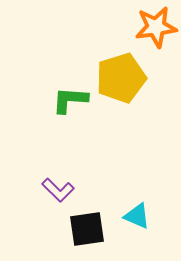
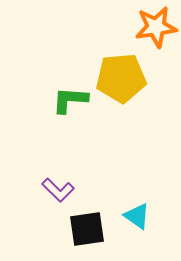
yellow pentagon: rotated 12 degrees clockwise
cyan triangle: rotated 12 degrees clockwise
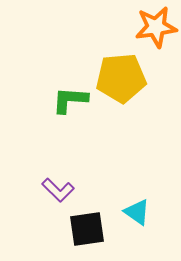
cyan triangle: moved 4 px up
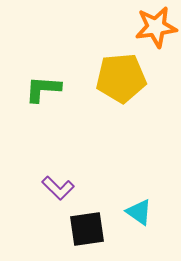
green L-shape: moved 27 px left, 11 px up
purple L-shape: moved 2 px up
cyan triangle: moved 2 px right
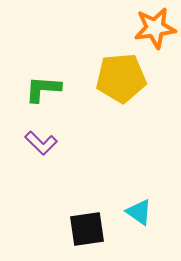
orange star: moved 1 px left, 1 px down
purple L-shape: moved 17 px left, 45 px up
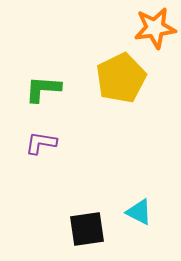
yellow pentagon: rotated 21 degrees counterclockwise
purple L-shape: rotated 144 degrees clockwise
cyan triangle: rotated 8 degrees counterclockwise
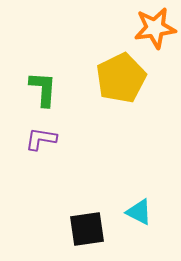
green L-shape: rotated 90 degrees clockwise
purple L-shape: moved 4 px up
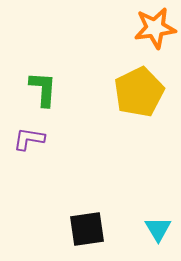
yellow pentagon: moved 18 px right, 14 px down
purple L-shape: moved 12 px left
cyan triangle: moved 19 px right, 17 px down; rotated 32 degrees clockwise
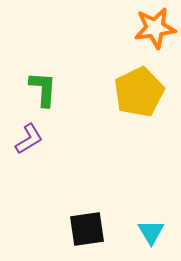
purple L-shape: rotated 140 degrees clockwise
cyan triangle: moved 7 px left, 3 px down
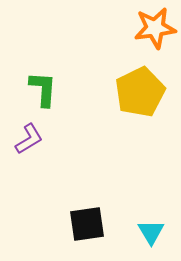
yellow pentagon: moved 1 px right
black square: moved 5 px up
